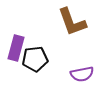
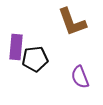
purple rectangle: moved 1 px up; rotated 10 degrees counterclockwise
purple semicircle: moved 2 px left, 3 px down; rotated 80 degrees clockwise
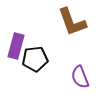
purple rectangle: moved 1 px up; rotated 10 degrees clockwise
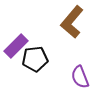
brown L-shape: rotated 60 degrees clockwise
purple rectangle: rotated 30 degrees clockwise
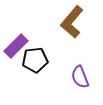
black pentagon: moved 1 px down
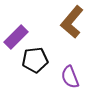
purple rectangle: moved 9 px up
purple semicircle: moved 10 px left
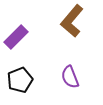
brown L-shape: moved 1 px up
black pentagon: moved 15 px left, 20 px down; rotated 15 degrees counterclockwise
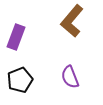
purple rectangle: rotated 25 degrees counterclockwise
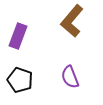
purple rectangle: moved 2 px right, 1 px up
black pentagon: rotated 30 degrees counterclockwise
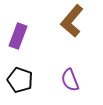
purple semicircle: moved 3 px down
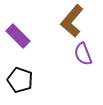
purple rectangle: rotated 65 degrees counterclockwise
purple semicircle: moved 13 px right, 26 px up
